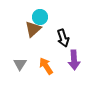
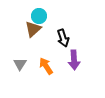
cyan circle: moved 1 px left, 1 px up
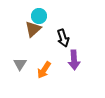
orange arrow: moved 2 px left, 4 px down; rotated 114 degrees counterclockwise
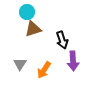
cyan circle: moved 12 px left, 4 px up
brown triangle: rotated 24 degrees clockwise
black arrow: moved 1 px left, 2 px down
purple arrow: moved 1 px left, 1 px down
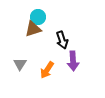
cyan circle: moved 11 px right, 5 px down
orange arrow: moved 3 px right
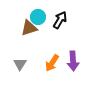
brown triangle: moved 4 px left, 1 px up
black arrow: moved 2 px left, 20 px up; rotated 132 degrees counterclockwise
orange arrow: moved 5 px right, 7 px up
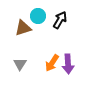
cyan circle: moved 1 px up
brown triangle: moved 6 px left
purple arrow: moved 5 px left, 3 px down
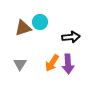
cyan circle: moved 2 px right, 6 px down
black arrow: moved 11 px right, 17 px down; rotated 54 degrees clockwise
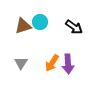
brown triangle: moved 2 px up
black arrow: moved 3 px right, 10 px up; rotated 42 degrees clockwise
gray triangle: moved 1 px right, 1 px up
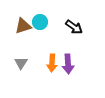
orange arrow: rotated 30 degrees counterclockwise
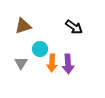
cyan circle: moved 27 px down
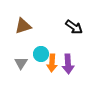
cyan circle: moved 1 px right, 5 px down
